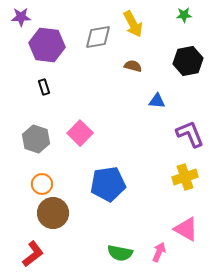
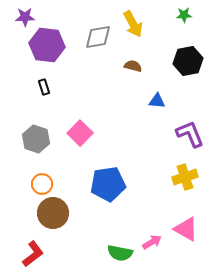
purple star: moved 4 px right
pink arrow: moved 7 px left, 10 px up; rotated 36 degrees clockwise
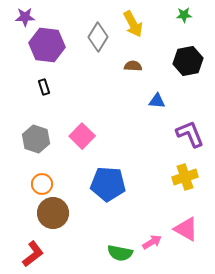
gray diamond: rotated 48 degrees counterclockwise
brown semicircle: rotated 12 degrees counterclockwise
pink square: moved 2 px right, 3 px down
blue pentagon: rotated 12 degrees clockwise
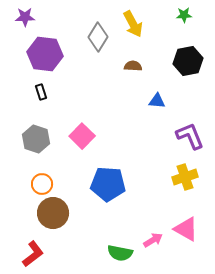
purple hexagon: moved 2 px left, 9 px down
black rectangle: moved 3 px left, 5 px down
purple L-shape: moved 2 px down
pink arrow: moved 1 px right, 2 px up
